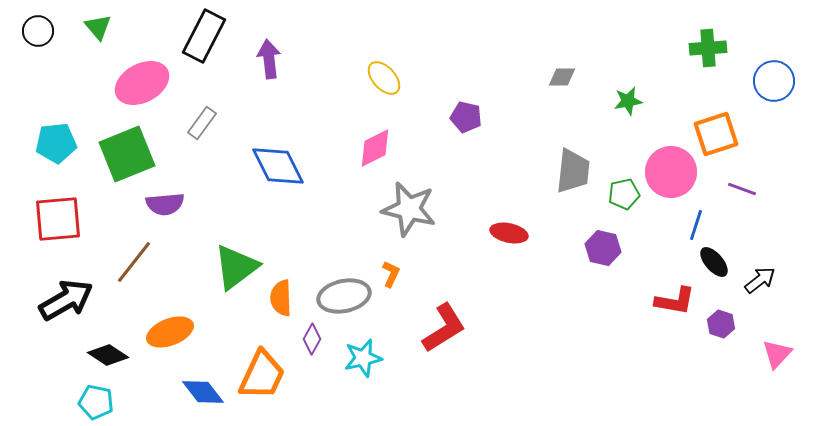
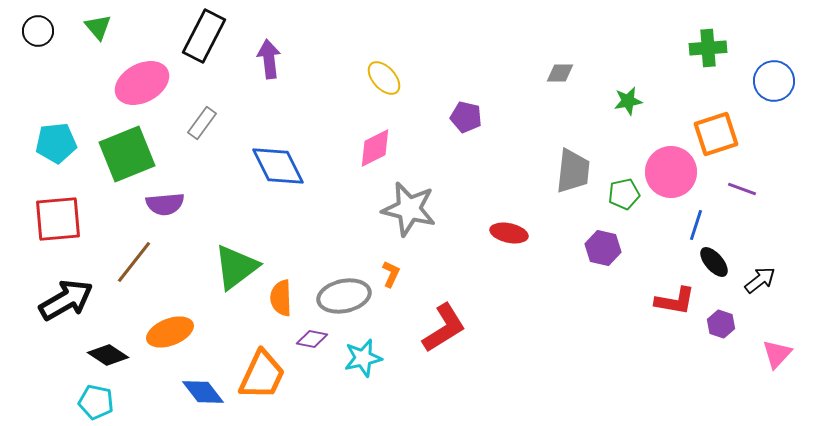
gray diamond at (562, 77): moved 2 px left, 4 px up
purple diamond at (312, 339): rotated 72 degrees clockwise
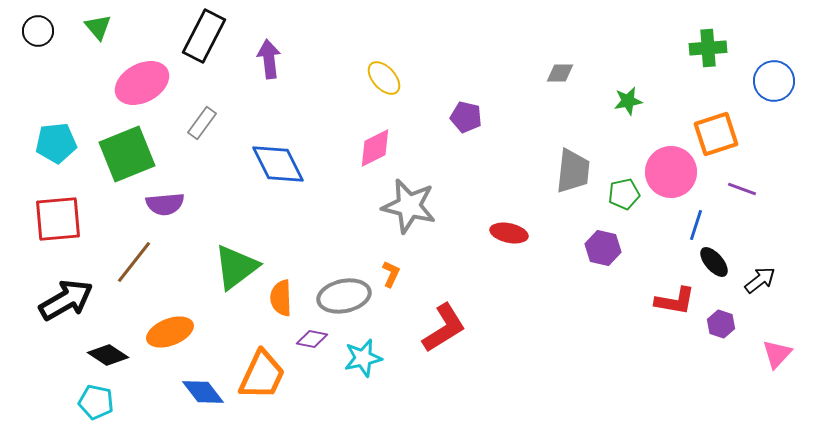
blue diamond at (278, 166): moved 2 px up
gray star at (409, 209): moved 3 px up
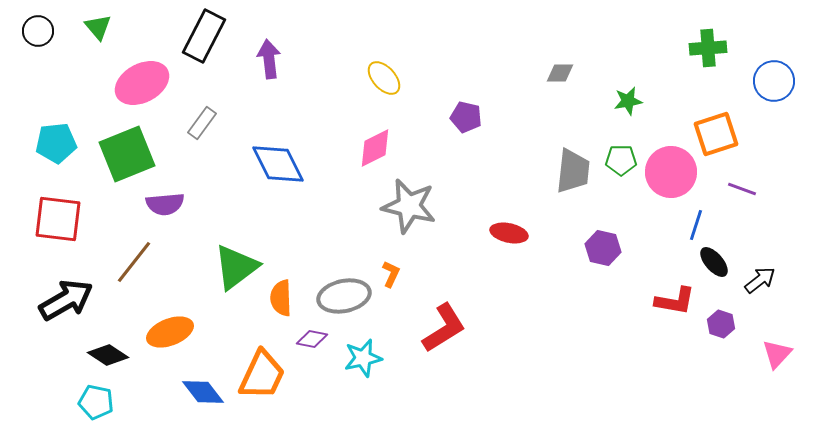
green pentagon at (624, 194): moved 3 px left, 34 px up; rotated 12 degrees clockwise
red square at (58, 219): rotated 12 degrees clockwise
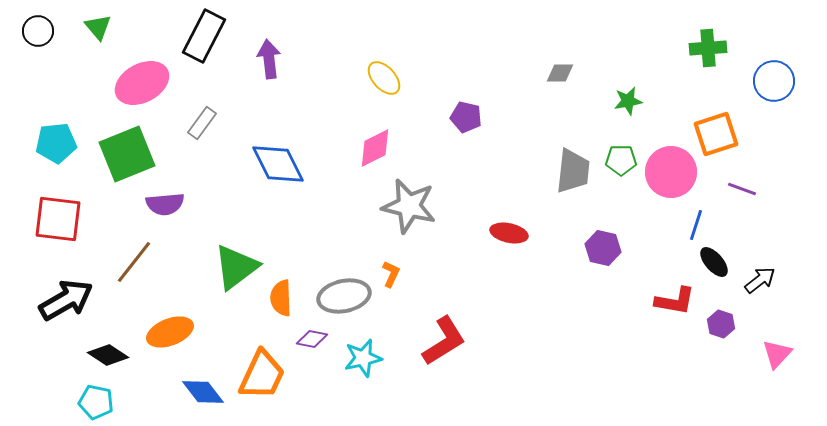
red L-shape at (444, 328): moved 13 px down
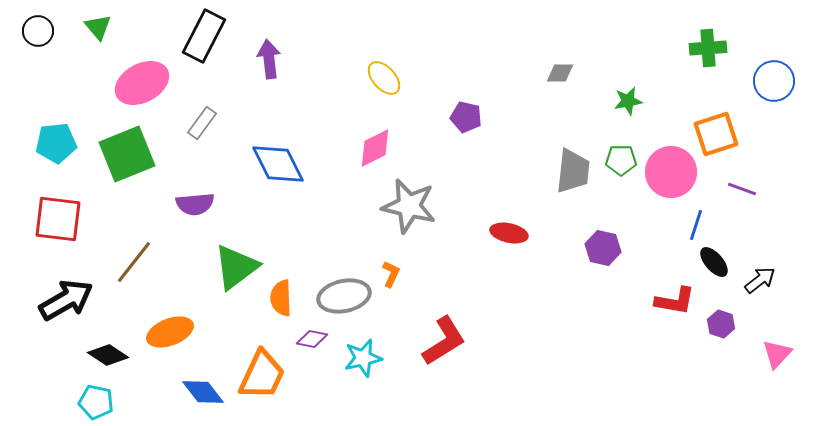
purple semicircle at (165, 204): moved 30 px right
